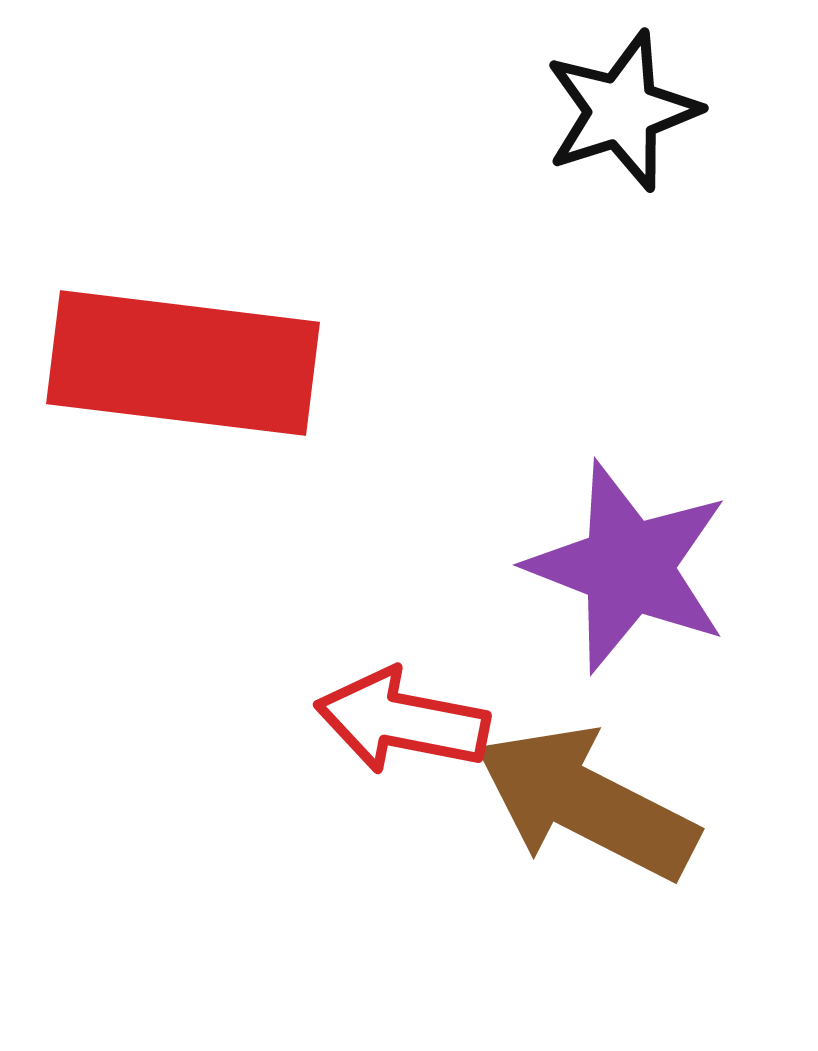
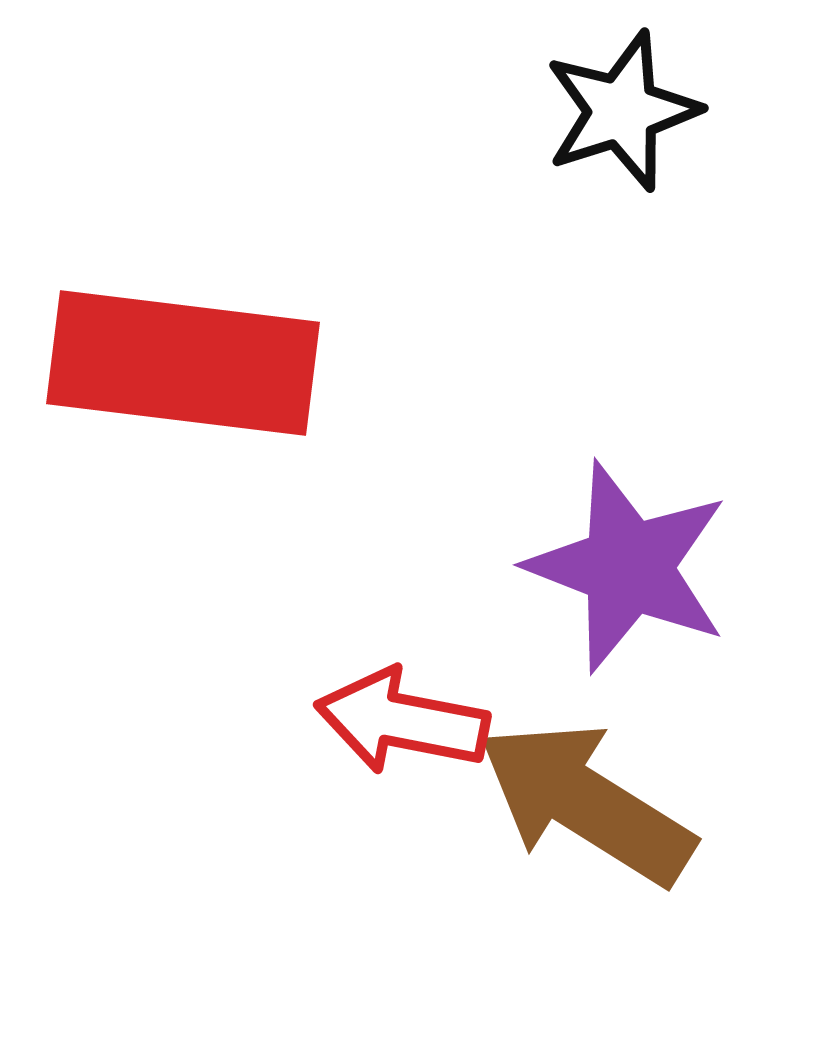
brown arrow: rotated 5 degrees clockwise
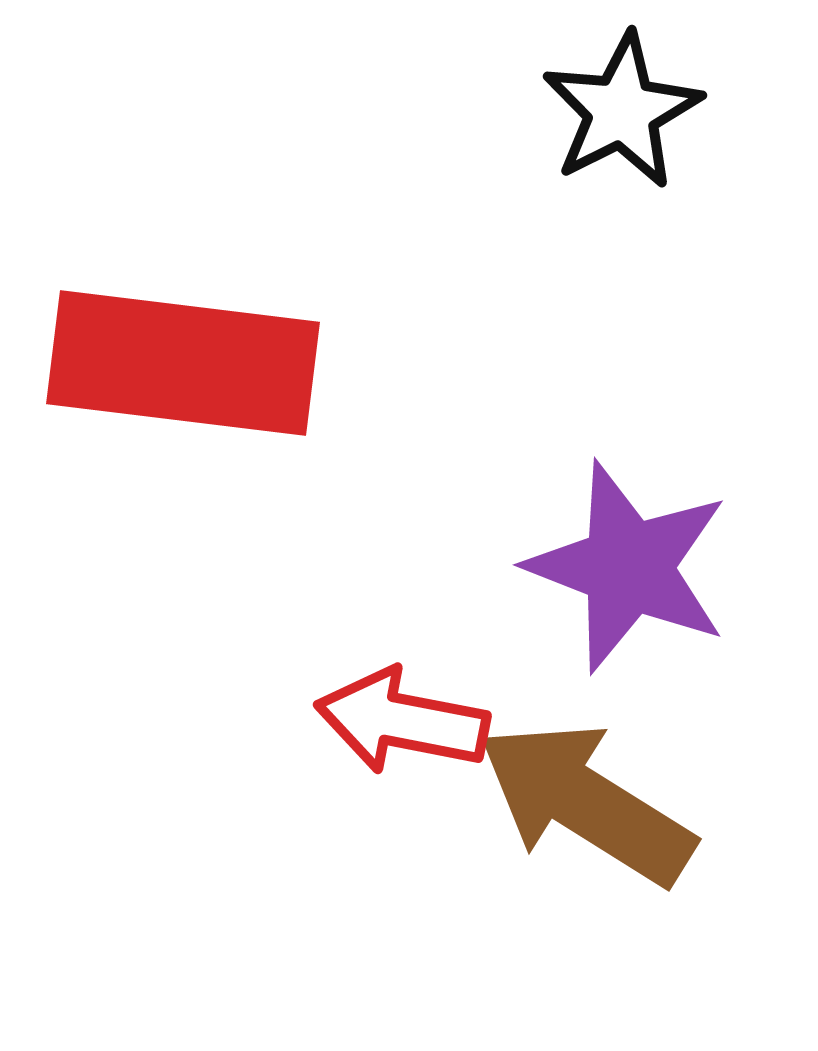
black star: rotated 9 degrees counterclockwise
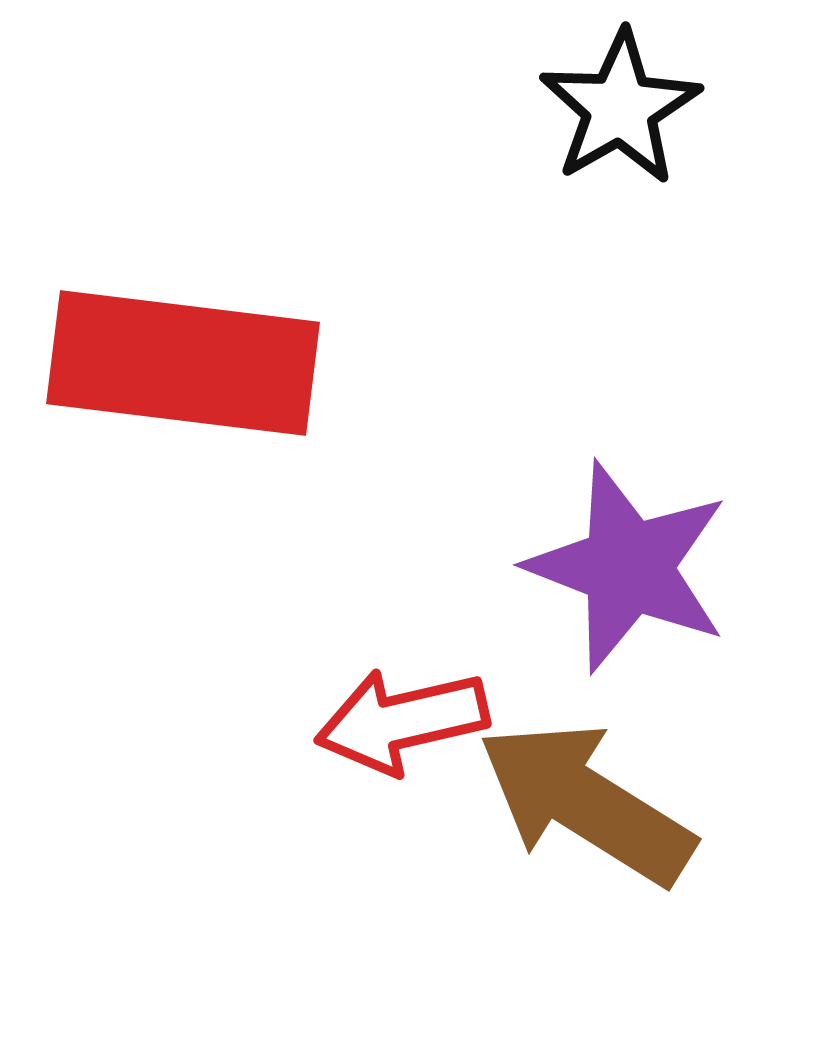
black star: moved 2 px left, 3 px up; rotated 3 degrees counterclockwise
red arrow: rotated 24 degrees counterclockwise
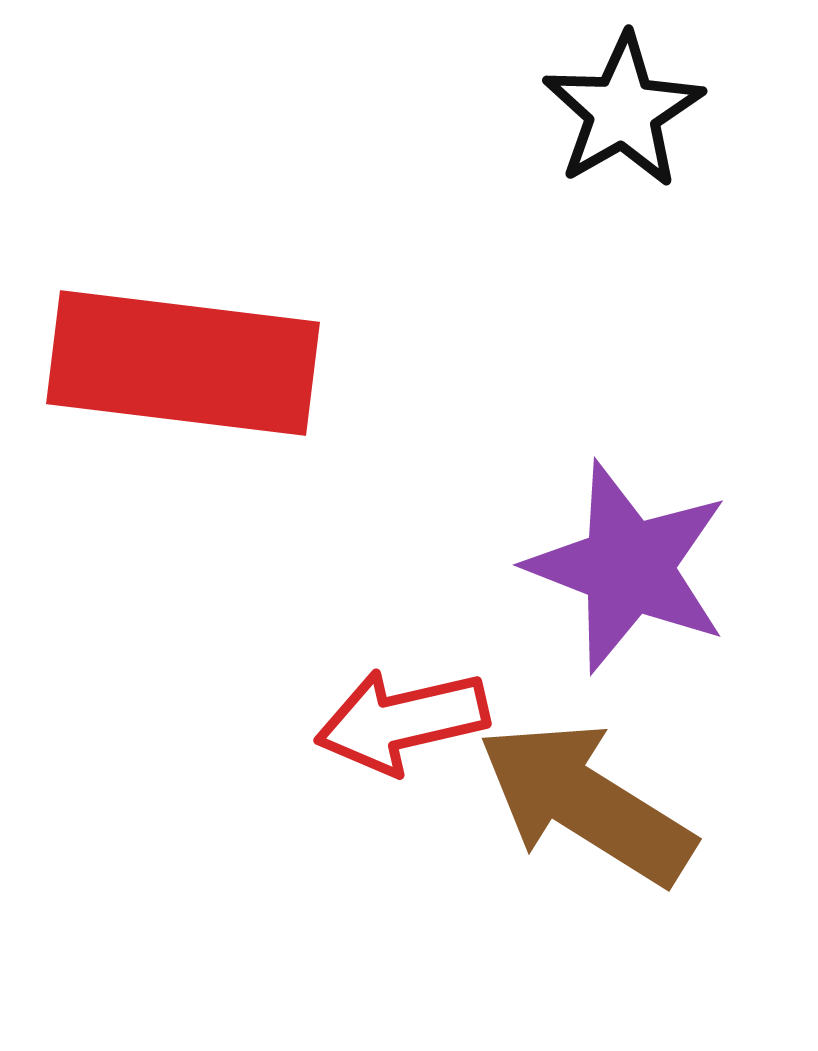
black star: moved 3 px right, 3 px down
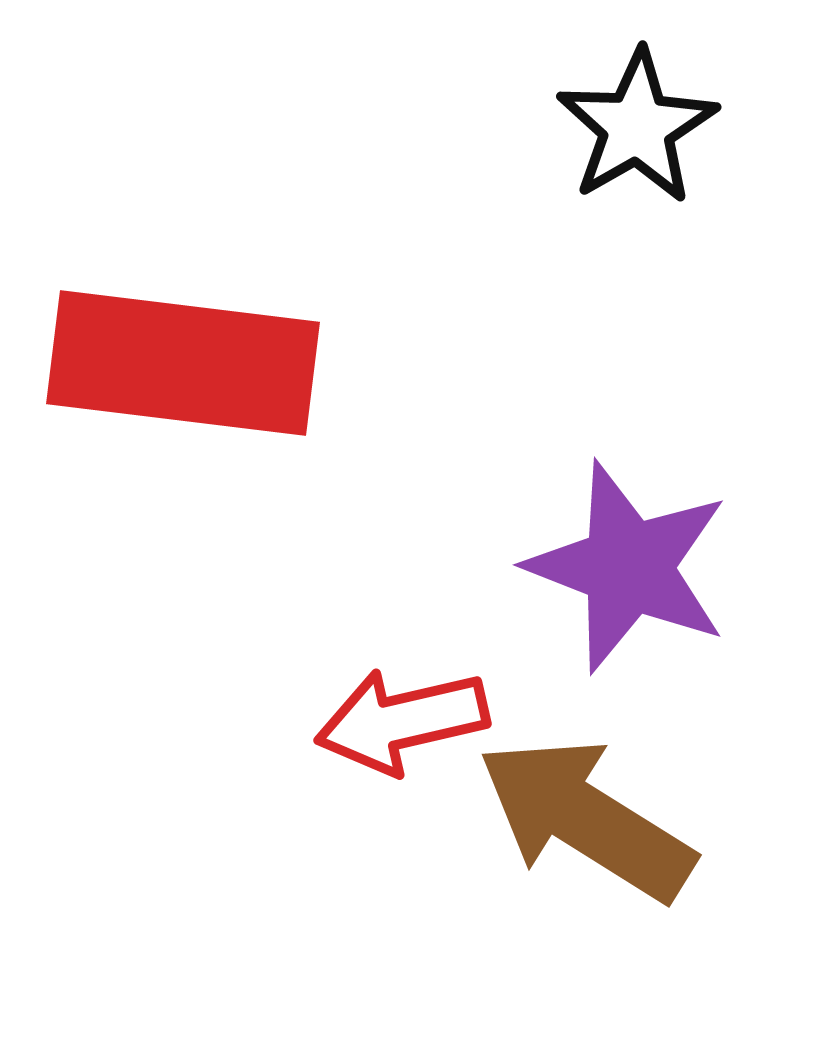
black star: moved 14 px right, 16 px down
brown arrow: moved 16 px down
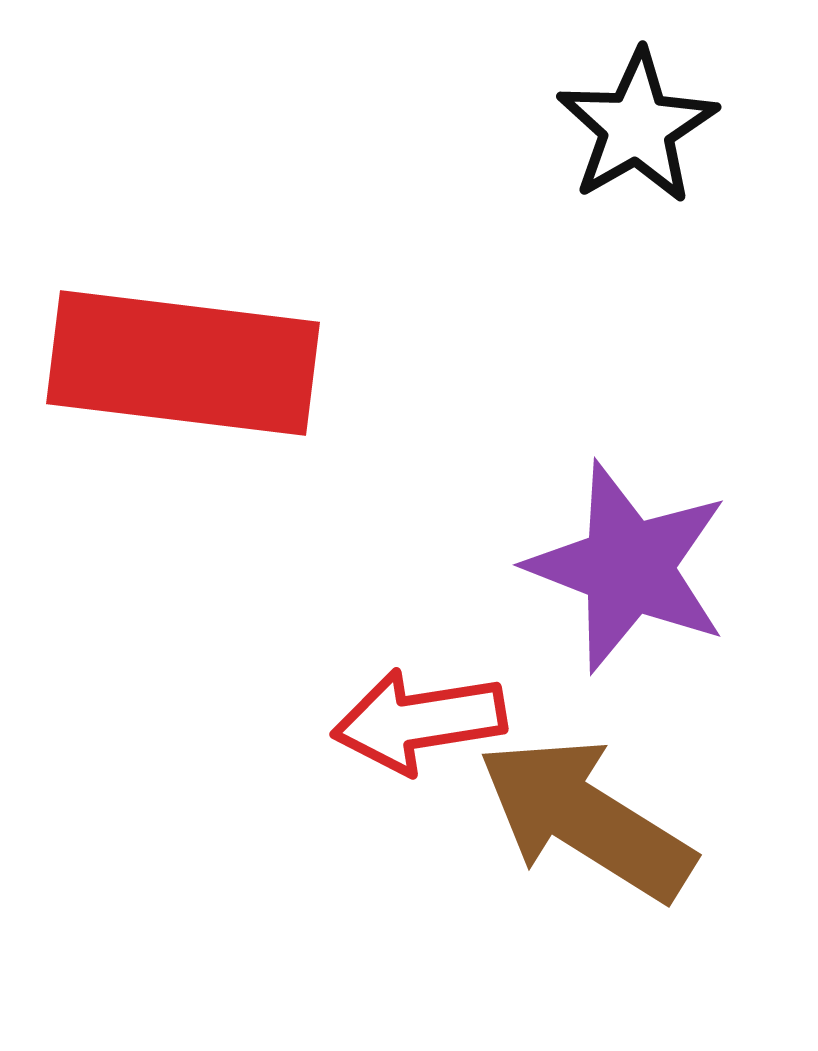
red arrow: moved 17 px right; rotated 4 degrees clockwise
